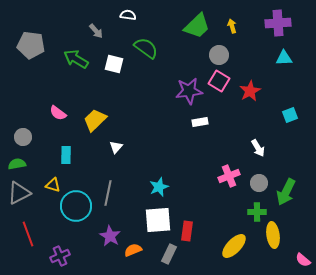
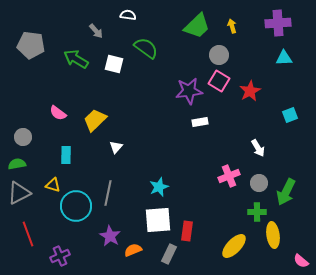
pink semicircle at (303, 260): moved 2 px left, 1 px down
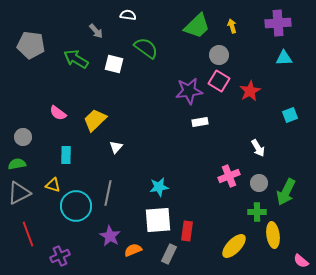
cyan star at (159, 187): rotated 12 degrees clockwise
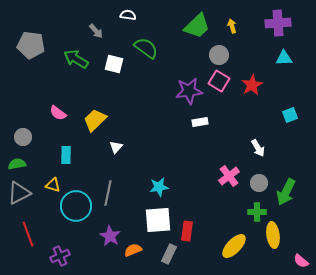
red star at (250, 91): moved 2 px right, 6 px up
pink cross at (229, 176): rotated 15 degrees counterclockwise
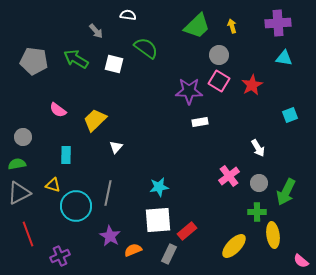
gray pentagon at (31, 45): moved 3 px right, 16 px down
cyan triangle at (284, 58): rotated 12 degrees clockwise
purple star at (189, 91): rotated 8 degrees clockwise
pink semicircle at (58, 113): moved 3 px up
red rectangle at (187, 231): rotated 42 degrees clockwise
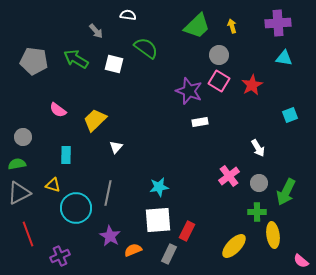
purple star at (189, 91): rotated 20 degrees clockwise
cyan circle at (76, 206): moved 2 px down
red rectangle at (187, 231): rotated 24 degrees counterclockwise
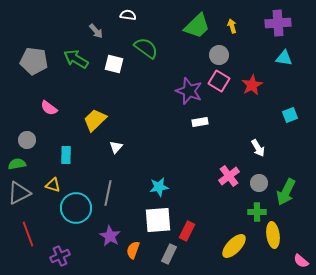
pink semicircle at (58, 110): moved 9 px left, 2 px up
gray circle at (23, 137): moved 4 px right, 3 px down
orange semicircle at (133, 250): rotated 48 degrees counterclockwise
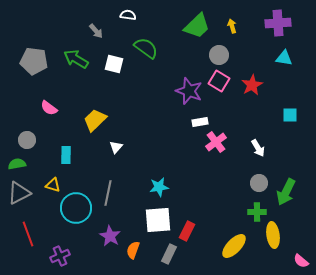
cyan square at (290, 115): rotated 21 degrees clockwise
pink cross at (229, 176): moved 13 px left, 34 px up
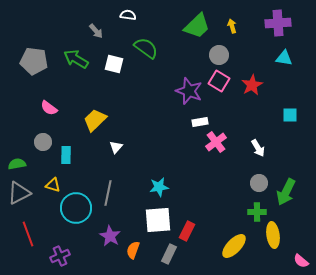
gray circle at (27, 140): moved 16 px right, 2 px down
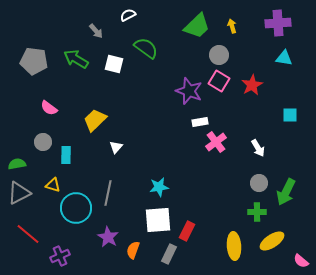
white semicircle at (128, 15): rotated 35 degrees counterclockwise
red line at (28, 234): rotated 30 degrees counterclockwise
yellow ellipse at (273, 235): moved 1 px left, 6 px down; rotated 65 degrees clockwise
purple star at (110, 236): moved 2 px left, 1 px down
yellow ellipse at (234, 246): rotated 48 degrees counterclockwise
